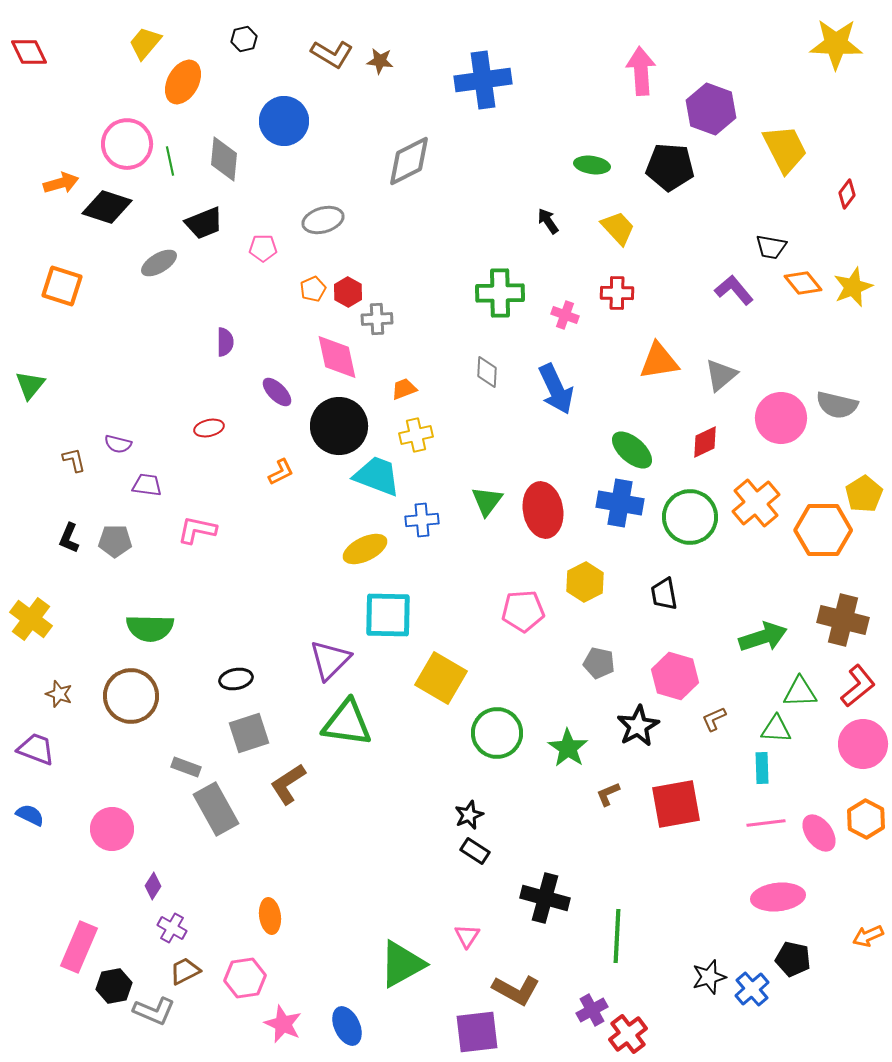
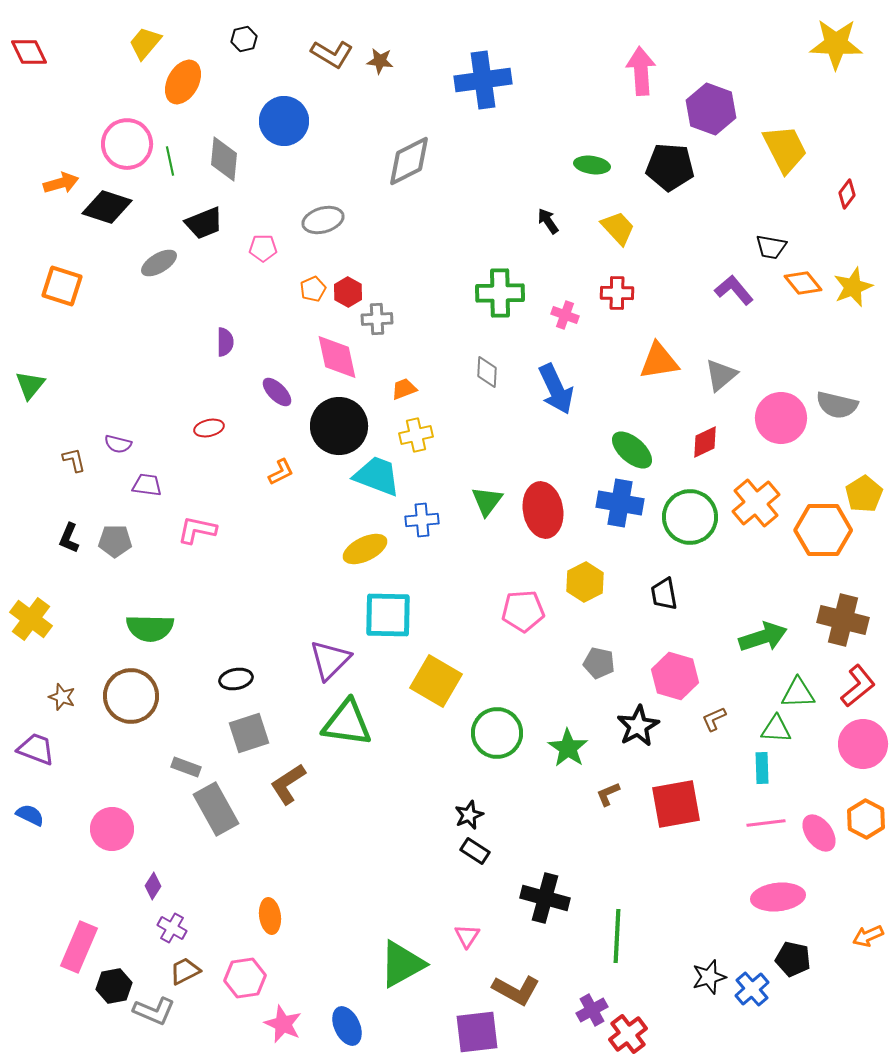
yellow square at (441, 678): moved 5 px left, 3 px down
green triangle at (800, 692): moved 2 px left, 1 px down
brown star at (59, 694): moved 3 px right, 3 px down
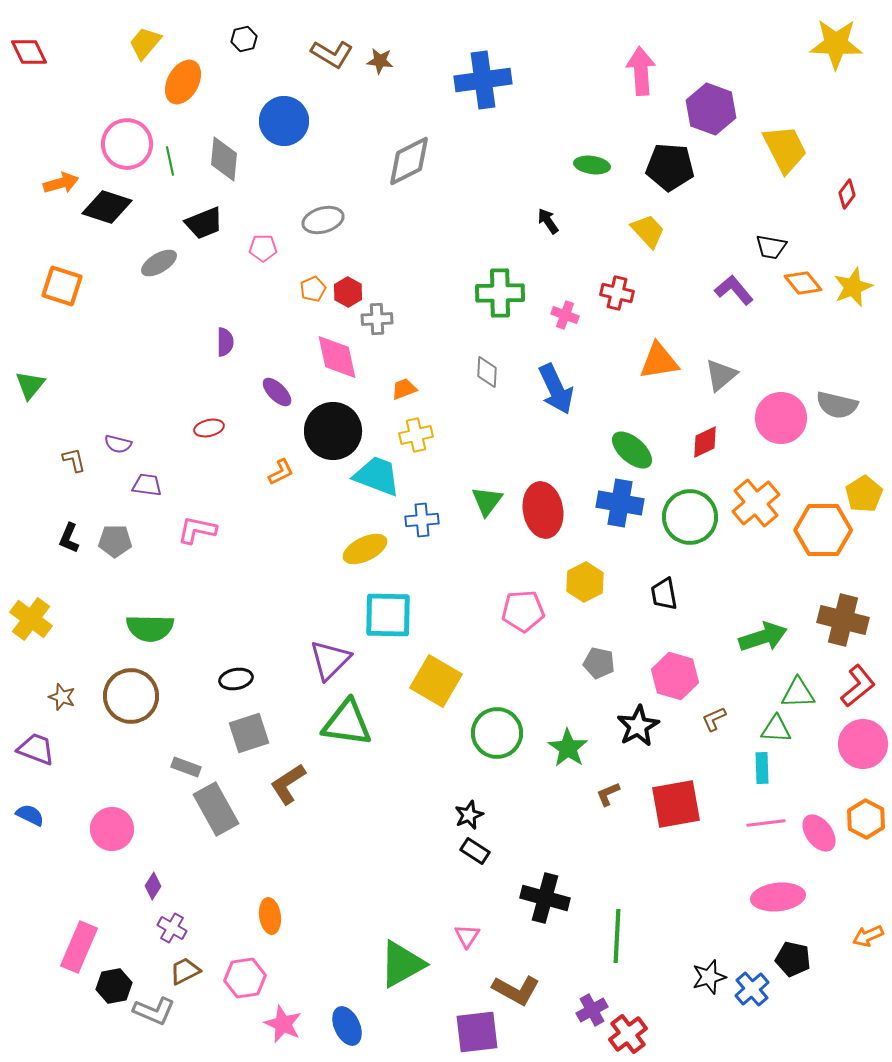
yellow trapezoid at (618, 228): moved 30 px right, 3 px down
red cross at (617, 293): rotated 12 degrees clockwise
black circle at (339, 426): moved 6 px left, 5 px down
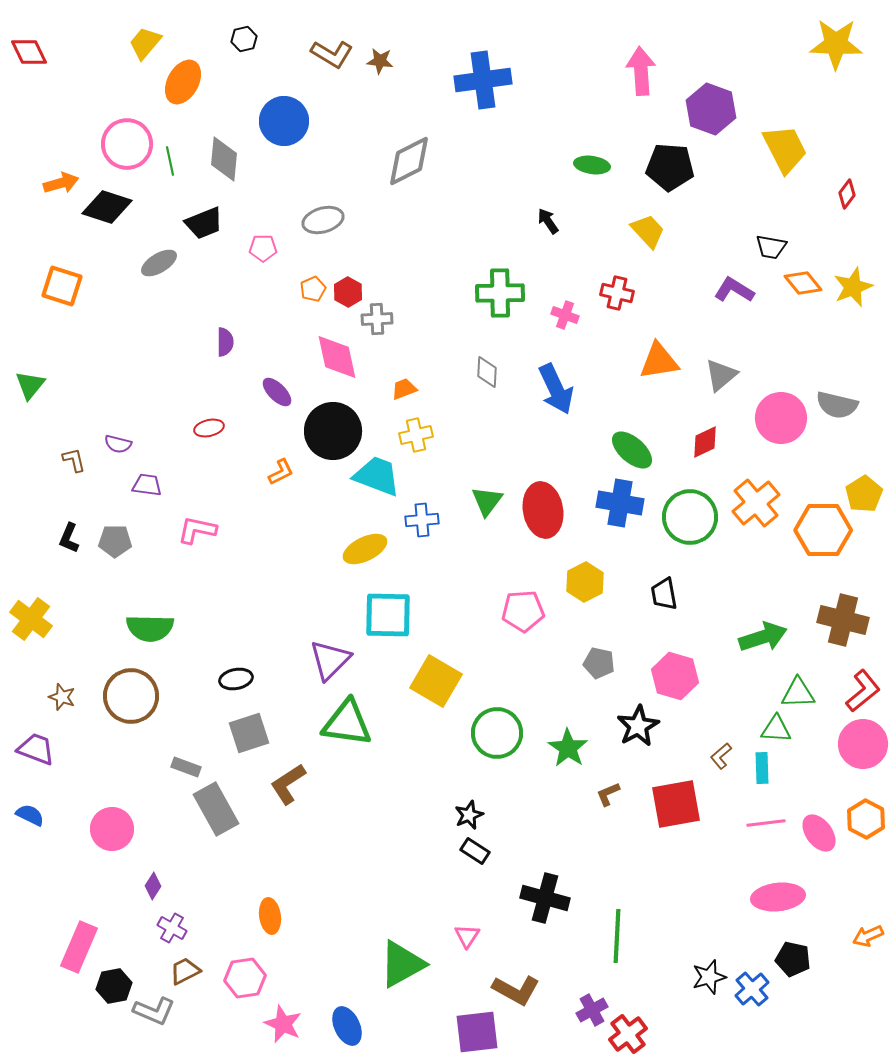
purple L-shape at (734, 290): rotated 18 degrees counterclockwise
red L-shape at (858, 686): moved 5 px right, 5 px down
brown L-shape at (714, 719): moved 7 px right, 37 px down; rotated 16 degrees counterclockwise
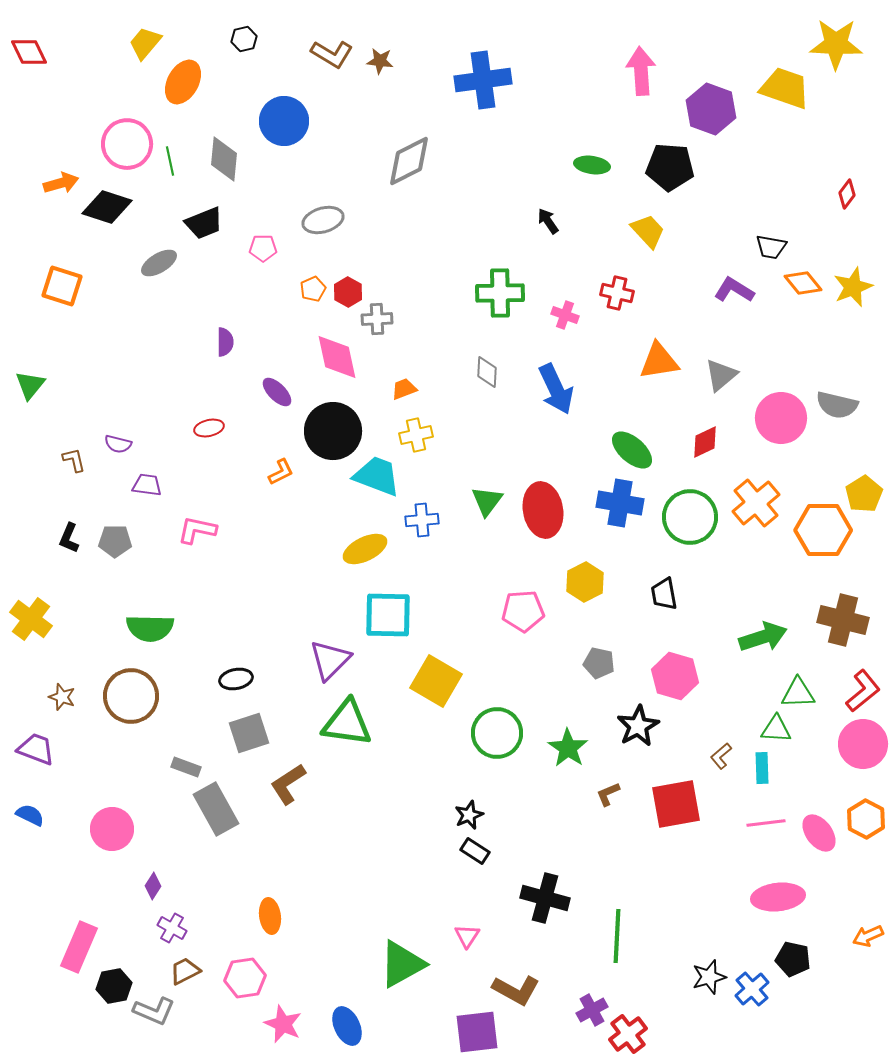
yellow trapezoid at (785, 149): moved 61 px up; rotated 44 degrees counterclockwise
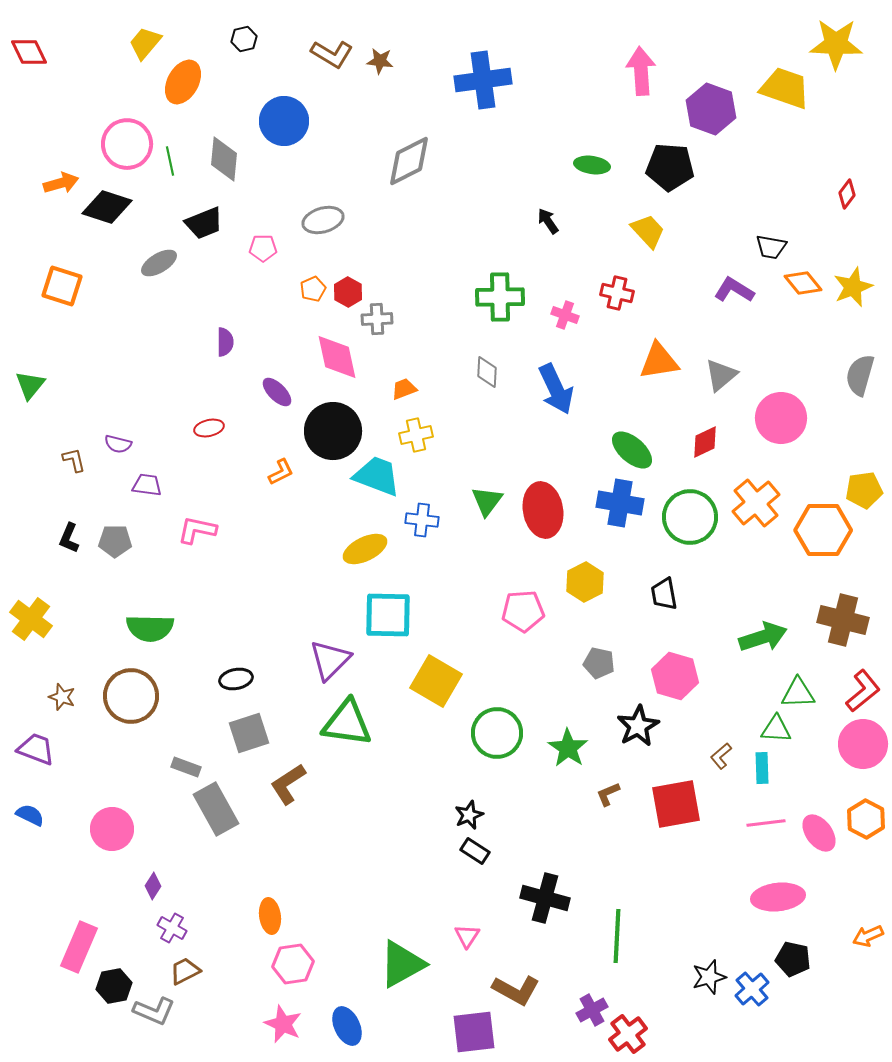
green cross at (500, 293): moved 4 px down
gray semicircle at (837, 405): moved 23 px right, 30 px up; rotated 93 degrees clockwise
yellow pentagon at (864, 494): moved 4 px up; rotated 24 degrees clockwise
blue cross at (422, 520): rotated 12 degrees clockwise
pink hexagon at (245, 978): moved 48 px right, 14 px up
purple square at (477, 1032): moved 3 px left
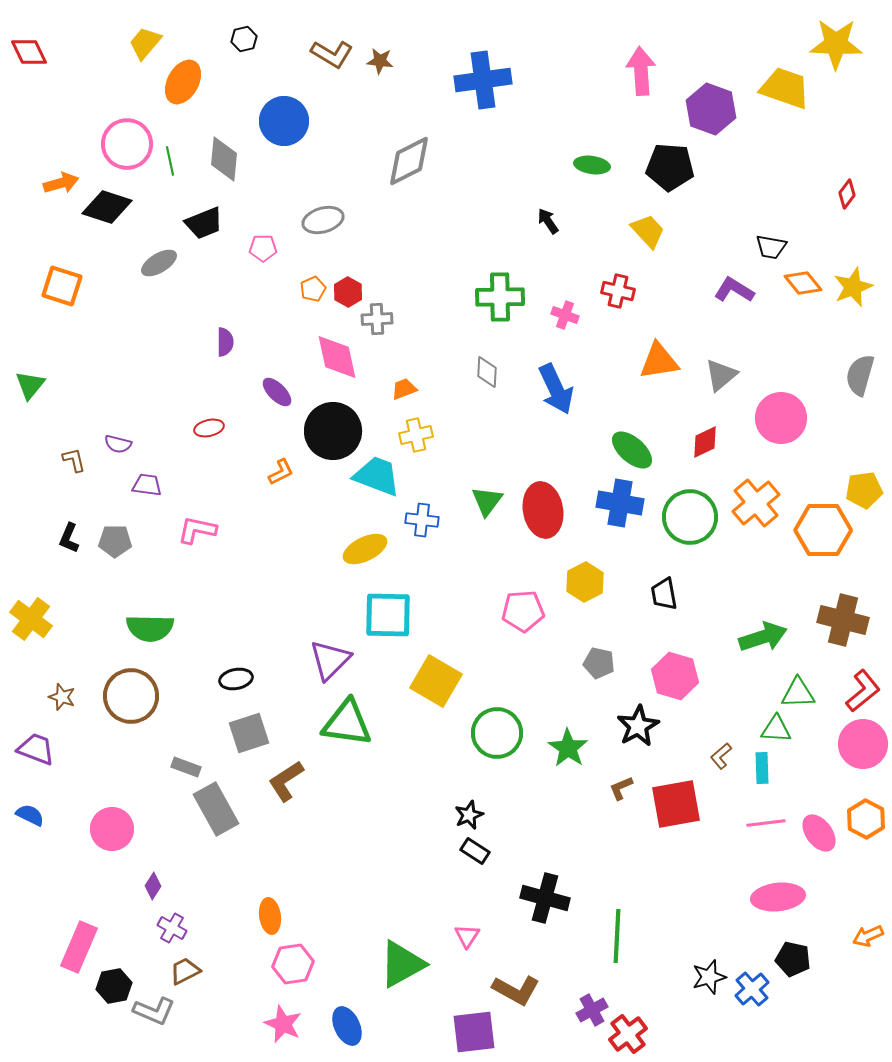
red cross at (617, 293): moved 1 px right, 2 px up
brown L-shape at (288, 784): moved 2 px left, 3 px up
brown L-shape at (608, 794): moved 13 px right, 6 px up
